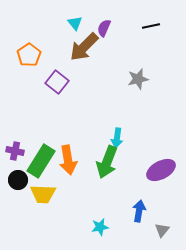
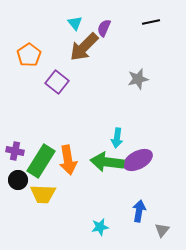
black line: moved 4 px up
green arrow: rotated 76 degrees clockwise
purple ellipse: moved 23 px left, 10 px up
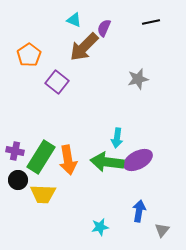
cyan triangle: moved 1 px left, 3 px up; rotated 28 degrees counterclockwise
green rectangle: moved 4 px up
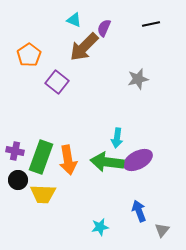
black line: moved 2 px down
green rectangle: rotated 12 degrees counterclockwise
blue arrow: rotated 30 degrees counterclockwise
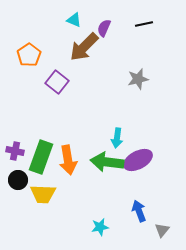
black line: moved 7 px left
